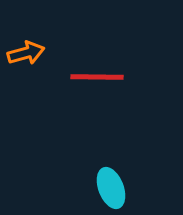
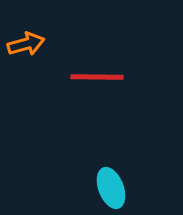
orange arrow: moved 9 px up
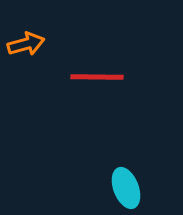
cyan ellipse: moved 15 px right
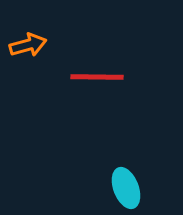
orange arrow: moved 2 px right, 1 px down
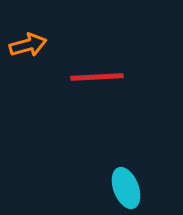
red line: rotated 4 degrees counterclockwise
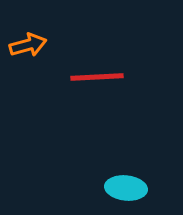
cyan ellipse: rotated 63 degrees counterclockwise
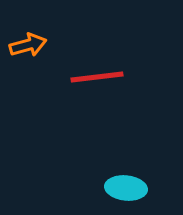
red line: rotated 4 degrees counterclockwise
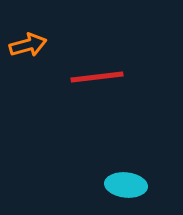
cyan ellipse: moved 3 px up
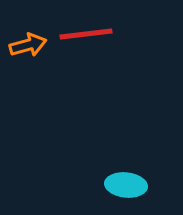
red line: moved 11 px left, 43 px up
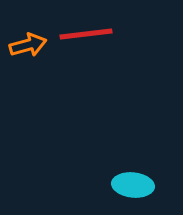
cyan ellipse: moved 7 px right
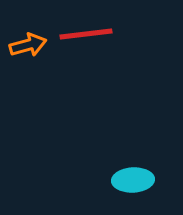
cyan ellipse: moved 5 px up; rotated 9 degrees counterclockwise
